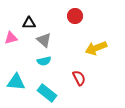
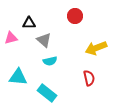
cyan semicircle: moved 6 px right
red semicircle: moved 10 px right; rotated 14 degrees clockwise
cyan triangle: moved 2 px right, 5 px up
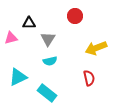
gray triangle: moved 4 px right, 1 px up; rotated 21 degrees clockwise
cyan triangle: rotated 30 degrees counterclockwise
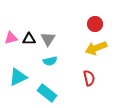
red circle: moved 20 px right, 8 px down
black triangle: moved 16 px down
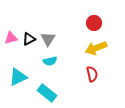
red circle: moved 1 px left, 1 px up
black triangle: rotated 24 degrees counterclockwise
red semicircle: moved 3 px right, 4 px up
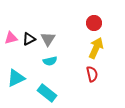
yellow arrow: rotated 135 degrees clockwise
cyan triangle: moved 2 px left, 1 px down
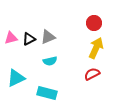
gray triangle: moved 2 px up; rotated 35 degrees clockwise
red semicircle: rotated 105 degrees counterclockwise
cyan rectangle: rotated 24 degrees counterclockwise
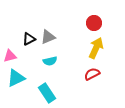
pink triangle: moved 1 px left, 18 px down
cyan rectangle: rotated 42 degrees clockwise
